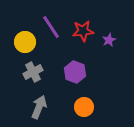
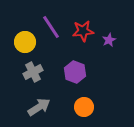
gray arrow: rotated 35 degrees clockwise
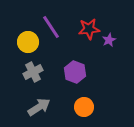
red star: moved 6 px right, 2 px up
yellow circle: moved 3 px right
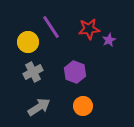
orange circle: moved 1 px left, 1 px up
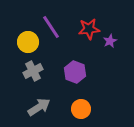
purple star: moved 1 px right, 1 px down
gray cross: moved 1 px up
orange circle: moved 2 px left, 3 px down
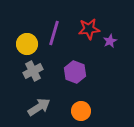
purple line: moved 3 px right, 6 px down; rotated 50 degrees clockwise
yellow circle: moved 1 px left, 2 px down
orange circle: moved 2 px down
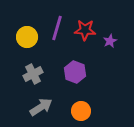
red star: moved 4 px left, 1 px down; rotated 10 degrees clockwise
purple line: moved 3 px right, 5 px up
yellow circle: moved 7 px up
gray cross: moved 3 px down
gray arrow: moved 2 px right
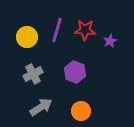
purple line: moved 2 px down
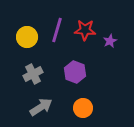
orange circle: moved 2 px right, 3 px up
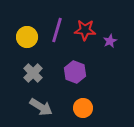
gray cross: moved 1 px up; rotated 18 degrees counterclockwise
gray arrow: rotated 65 degrees clockwise
